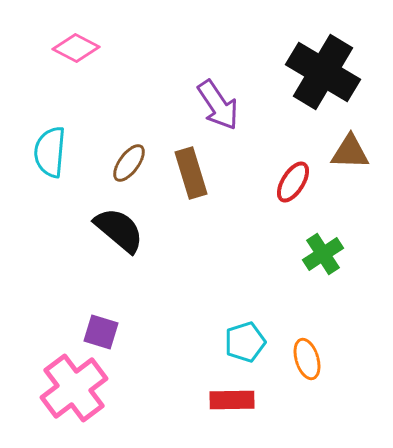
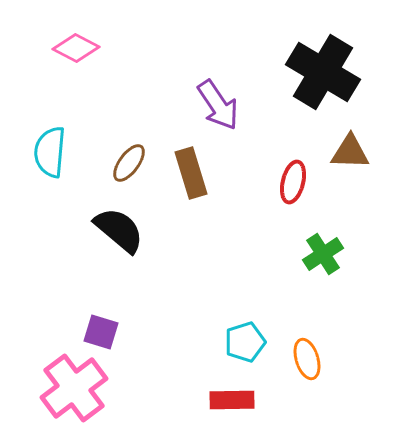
red ellipse: rotated 18 degrees counterclockwise
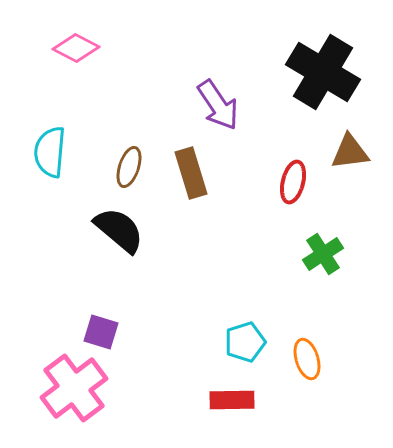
brown triangle: rotated 9 degrees counterclockwise
brown ellipse: moved 4 px down; rotated 18 degrees counterclockwise
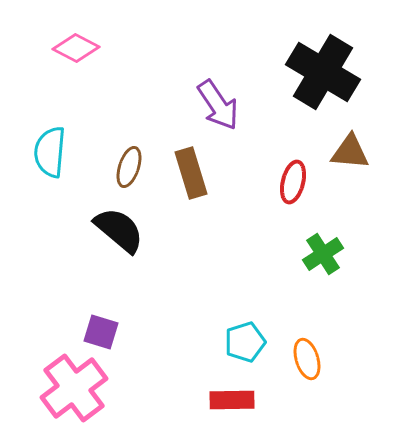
brown triangle: rotated 12 degrees clockwise
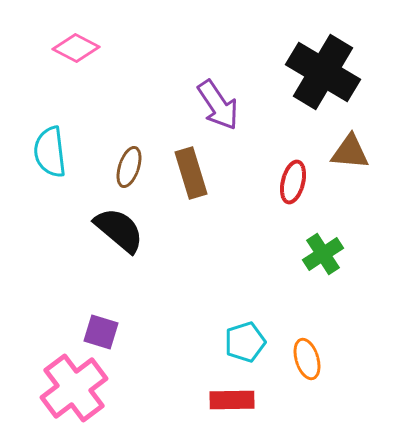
cyan semicircle: rotated 12 degrees counterclockwise
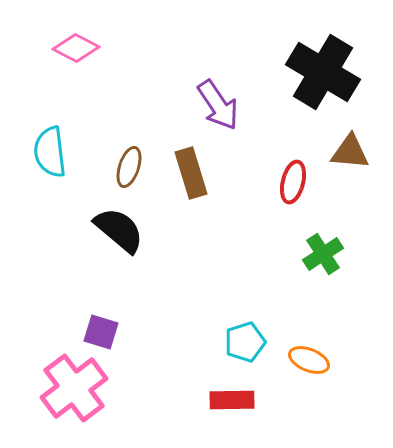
orange ellipse: moved 2 px right, 1 px down; rotated 51 degrees counterclockwise
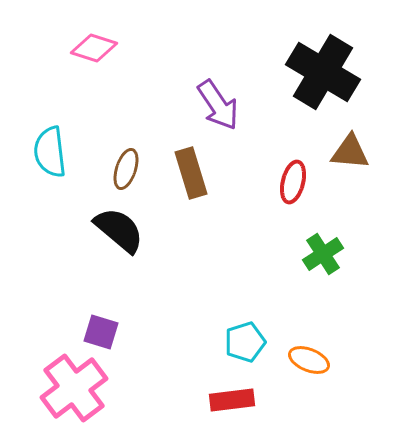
pink diamond: moved 18 px right; rotated 9 degrees counterclockwise
brown ellipse: moved 3 px left, 2 px down
red rectangle: rotated 6 degrees counterclockwise
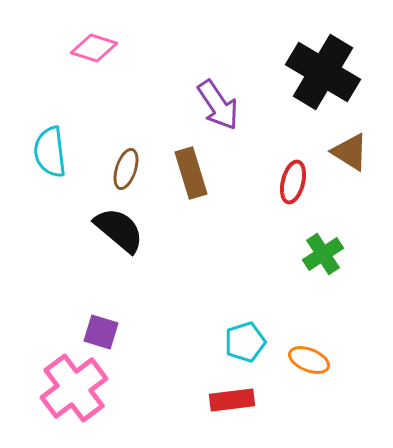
brown triangle: rotated 27 degrees clockwise
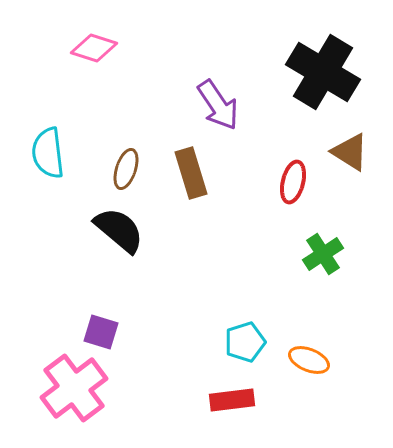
cyan semicircle: moved 2 px left, 1 px down
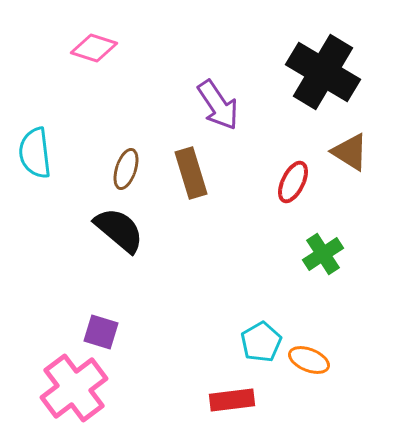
cyan semicircle: moved 13 px left
red ellipse: rotated 12 degrees clockwise
cyan pentagon: moved 16 px right; rotated 12 degrees counterclockwise
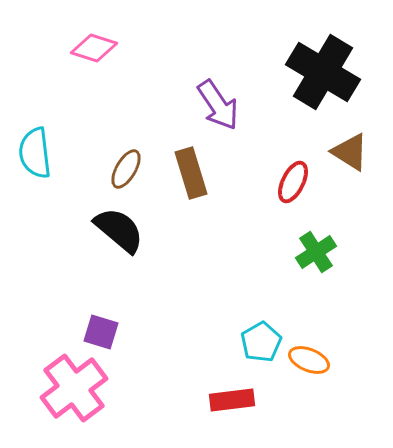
brown ellipse: rotated 12 degrees clockwise
green cross: moved 7 px left, 2 px up
